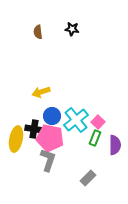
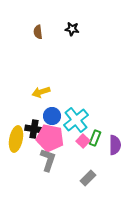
pink square: moved 15 px left, 19 px down
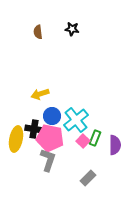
yellow arrow: moved 1 px left, 2 px down
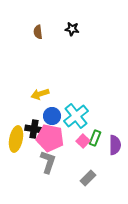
cyan cross: moved 4 px up
gray L-shape: moved 2 px down
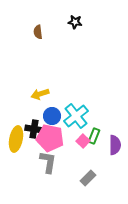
black star: moved 3 px right, 7 px up
green rectangle: moved 1 px left, 2 px up
gray L-shape: rotated 10 degrees counterclockwise
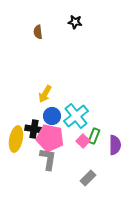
yellow arrow: moved 5 px right; rotated 42 degrees counterclockwise
gray L-shape: moved 3 px up
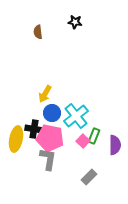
blue circle: moved 3 px up
gray rectangle: moved 1 px right, 1 px up
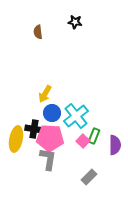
pink pentagon: rotated 8 degrees counterclockwise
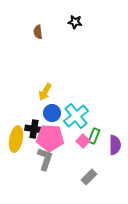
yellow arrow: moved 2 px up
gray L-shape: moved 3 px left; rotated 10 degrees clockwise
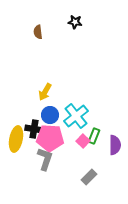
blue circle: moved 2 px left, 2 px down
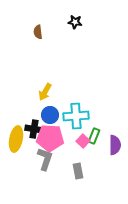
cyan cross: rotated 35 degrees clockwise
gray rectangle: moved 11 px left, 6 px up; rotated 56 degrees counterclockwise
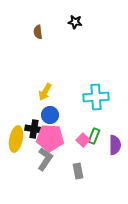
cyan cross: moved 20 px right, 19 px up
pink square: moved 1 px up
gray L-shape: rotated 15 degrees clockwise
